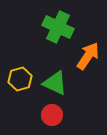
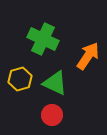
green cross: moved 15 px left, 12 px down
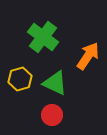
green cross: moved 2 px up; rotated 12 degrees clockwise
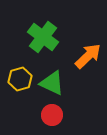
orange arrow: rotated 12 degrees clockwise
green triangle: moved 3 px left
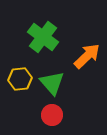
orange arrow: moved 1 px left
yellow hexagon: rotated 10 degrees clockwise
green triangle: rotated 24 degrees clockwise
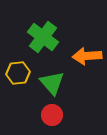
orange arrow: rotated 140 degrees counterclockwise
yellow hexagon: moved 2 px left, 6 px up
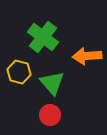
yellow hexagon: moved 1 px right, 1 px up; rotated 20 degrees clockwise
red circle: moved 2 px left
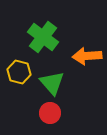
red circle: moved 2 px up
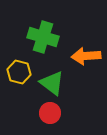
green cross: rotated 20 degrees counterclockwise
orange arrow: moved 1 px left
green triangle: rotated 12 degrees counterclockwise
